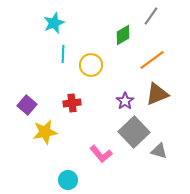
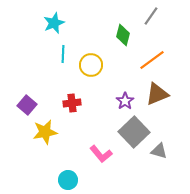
green diamond: rotated 45 degrees counterclockwise
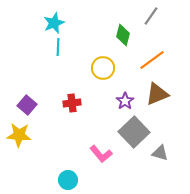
cyan line: moved 5 px left, 7 px up
yellow circle: moved 12 px right, 3 px down
yellow star: moved 26 px left, 3 px down; rotated 15 degrees clockwise
gray triangle: moved 1 px right, 2 px down
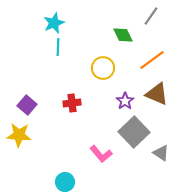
green diamond: rotated 40 degrees counterclockwise
brown triangle: rotated 45 degrees clockwise
gray triangle: moved 1 px right; rotated 18 degrees clockwise
cyan circle: moved 3 px left, 2 px down
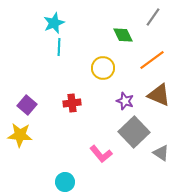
gray line: moved 2 px right, 1 px down
cyan line: moved 1 px right
brown triangle: moved 2 px right, 1 px down
purple star: rotated 18 degrees counterclockwise
yellow star: moved 1 px right
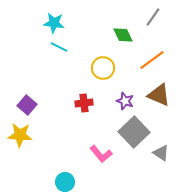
cyan star: rotated 30 degrees clockwise
cyan line: rotated 66 degrees counterclockwise
red cross: moved 12 px right
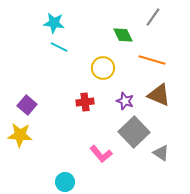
orange line: rotated 52 degrees clockwise
red cross: moved 1 px right, 1 px up
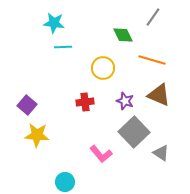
cyan line: moved 4 px right; rotated 30 degrees counterclockwise
yellow star: moved 17 px right
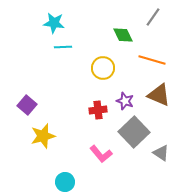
red cross: moved 13 px right, 8 px down
yellow star: moved 6 px right, 1 px down; rotated 20 degrees counterclockwise
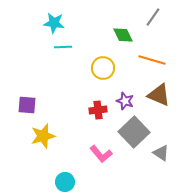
purple square: rotated 36 degrees counterclockwise
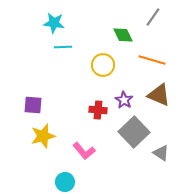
yellow circle: moved 3 px up
purple star: moved 1 px left, 1 px up; rotated 12 degrees clockwise
purple square: moved 6 px right
red cross: rotated 12 degrees clockwise
pink L-shape: moved 17 px left, 3 px up
